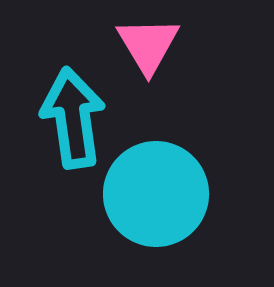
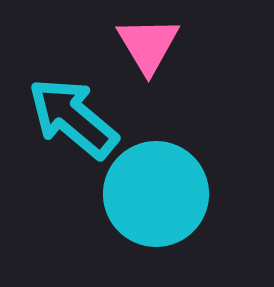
cyan arrow: rotated 42 degrees counterclockwise
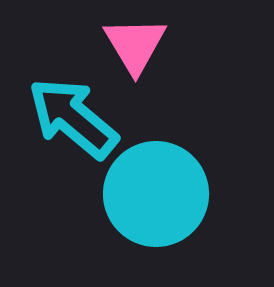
pink triangle: moved 13 px left
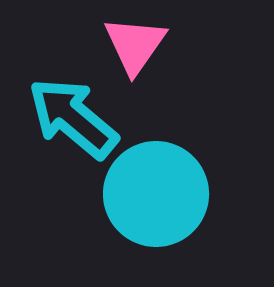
pink triangle: rotated 6 degrees clockwise
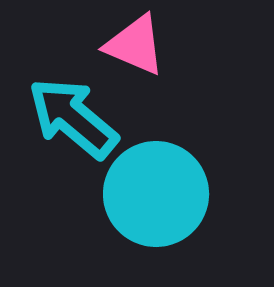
pink triangle: rotated 42 degrees counterclockwise
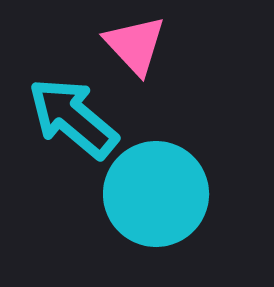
pink triangle: rotated 24 degrees clockwise
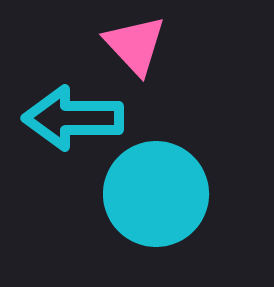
cyan arrow: rotated 40 degrees counterclockwise
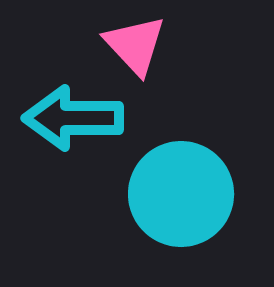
cyan circle: moved 25 px right
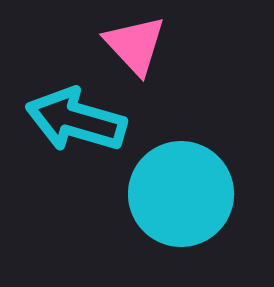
cyan arrow: moved 3 px right, 2 px down; rotated 16 degrees clockwise
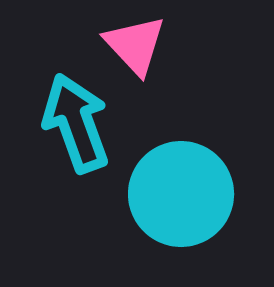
cyan arrow: moved 3 px down; rotated 54 degrees clockwise
